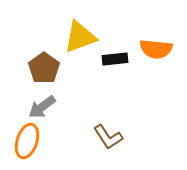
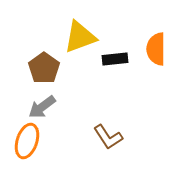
orange semicircle: rotated 84 degrees clockwise
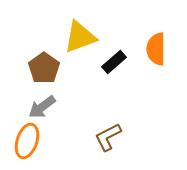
black rectangle: moved 1 px left, 3 px down; rotated 35 degrees counterclockwise
brown L-shape: rotated 96 degrees clockwise
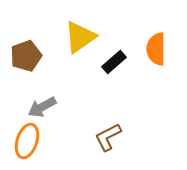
yellow triangle: rotated 15 degrees counterclockwise
brown pentagon: moved 18 px left, 12 px up; rotated 16 degrees clockwise
gray arrow: rotated 8 degrees clockwise
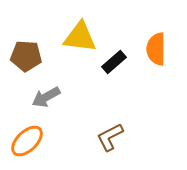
yellow triangle: rotated 42 degrees clockwise
brown pentagon: rotated 24 degrees clockwise
gray arrow: moved 4 px right, 10 px up
brown L-shape: moved 2 px right
orange ellipse: rotated 28 degrees clockwise
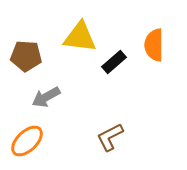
orange semicircle: moved 2 px left, 4 px up
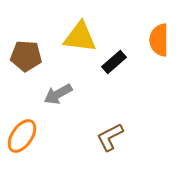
orange semicircle: moved 5 px right, 5 px up
gray arrow: moved 12 px right, 3 px up
orange ellipse: moved 5 px left, 5 px up; rotated 12 degrees counterclockwise
